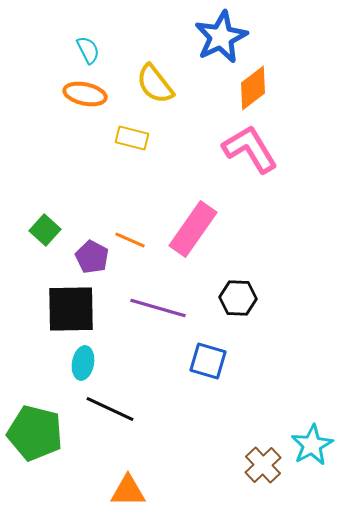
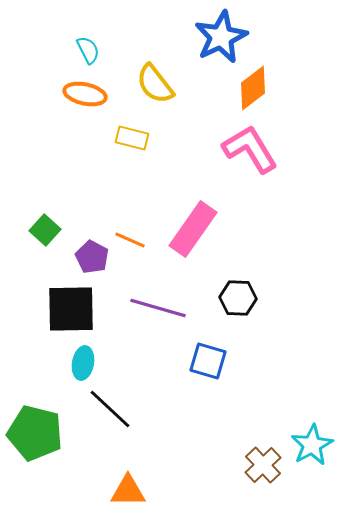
black line: rotated 18 degrees clockwise
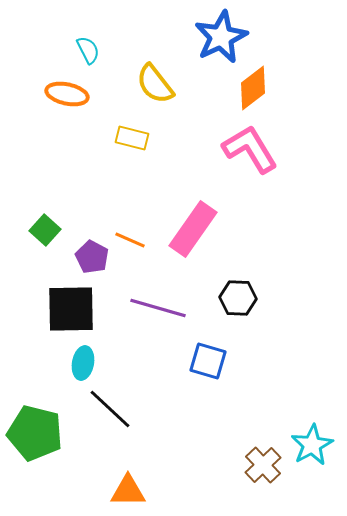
orange ellipse: moved 18 px left
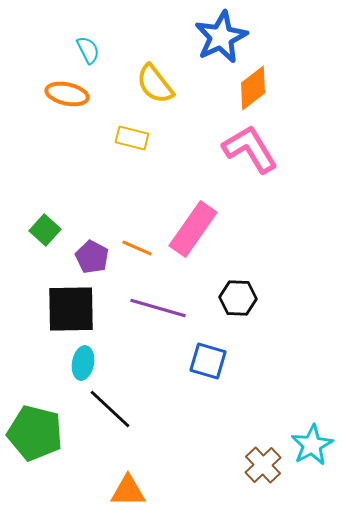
orange line: moved 7 px right, 8 px down
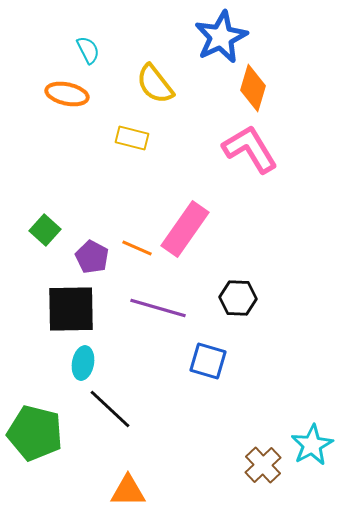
orange diamond: rotated 36 degrees counterclockwise
pink rectangle: moved 8 px left
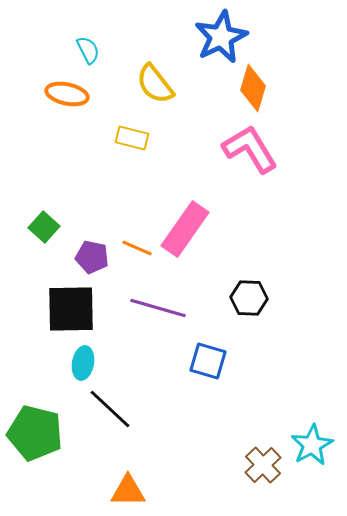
green square: moved 1 px left, 3 px up
purple pentagon: rotated 16 degrees counterclockwise
black hexagon: moved 11 px right
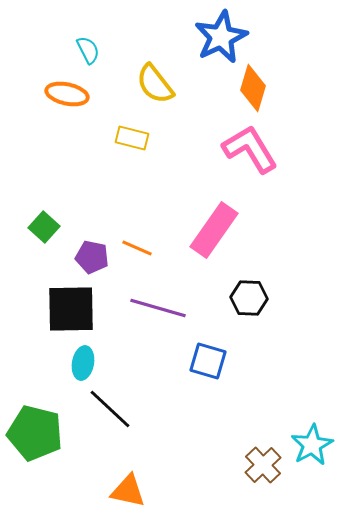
pink rectangle: moved 29 px right, 1 px down
orange triangle: rotated 12 degrees clockwise
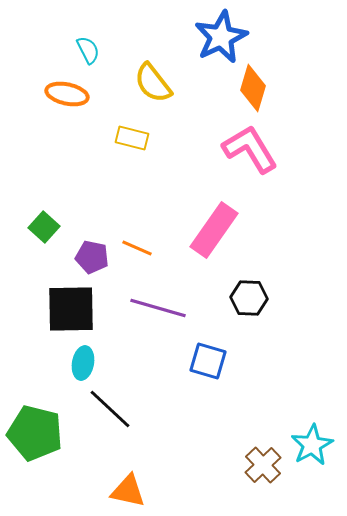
yellow semicircle: moved 2 px left, 1 px up
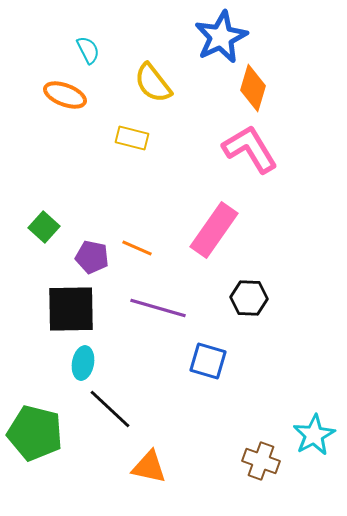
orange ellipse: moved 2 px left, 1 px down; rotated 9 degrees clockwise
cyan star: moved 2 px right, 10 px up
brown cross: moved 2 px left, 4 px up; rotated 27 degrees counterclockwise
orange triangle: moved 21 px right, 24 px up
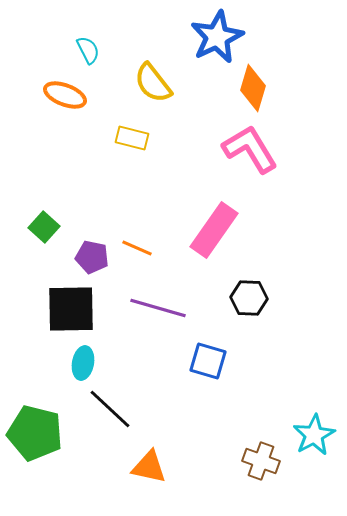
blue star: moved 4 px left
